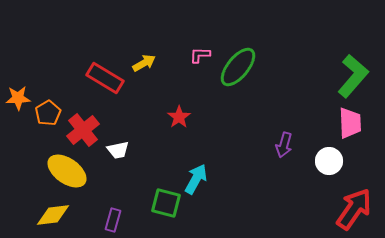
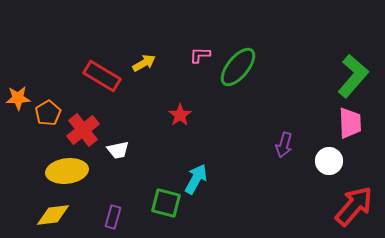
red rectangle: moved 3 px left, 2 px up
red star: moved 1 px right, 2 px up
yellow ellipse: rotated 42 degrees counterclockwise
red arrow: moved 3 px up; rotated 6 degrees clockwise
purple rectangle: moved 3 px up
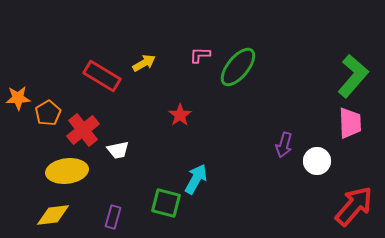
white circle: moved 12 px left
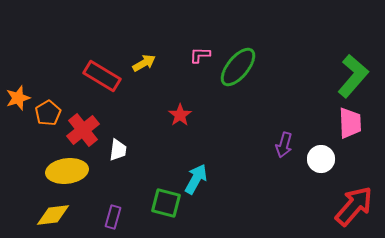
orange star: rotated 15 degrees counterclockwise
white trapezoid: rotated 70 degrees counterclockwise
white circle: moved 4 px right, 2 px up
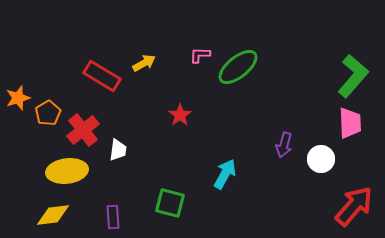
green ellipse: rotated 12 degrees clockwise
cyan arrow: moved 29 px right, 5 px up
green square: moved 4 px right
purple rectangle: rotated 20 degrees counterclockwise
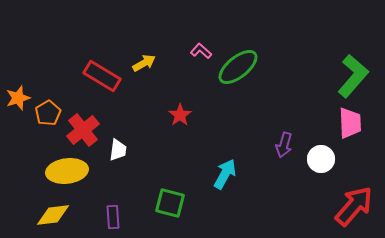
pink L-shape: moved 1 px right, 4 px up; rotated 40 degrees clockwise
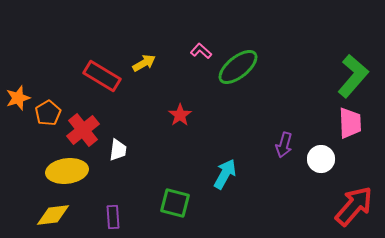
green square: moved 5 px right
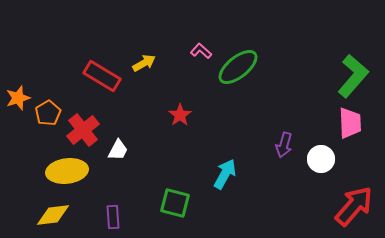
white trapezoid: rotated 20 degrees clockwise
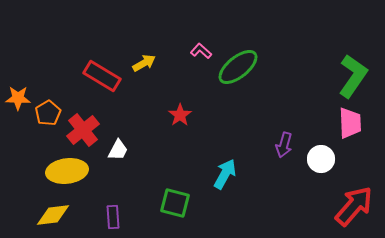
green L-shape: rotated 6 degrees counterclockwise
orange star: rotated 20 degrees clockwise
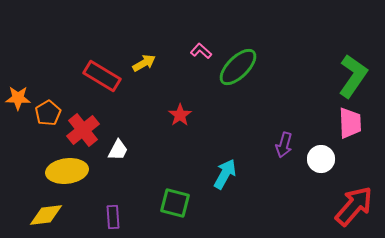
green ellipse: rotated 6 degrees counterclockwise
yellow diamond: moved 7 px left
